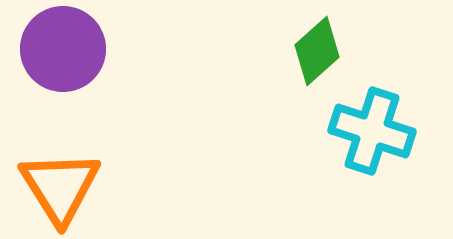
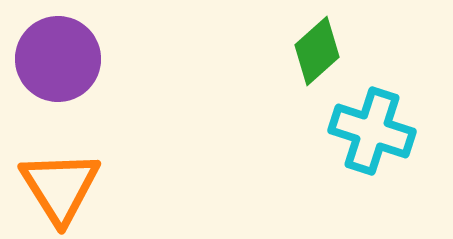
purple circle: moved 5 px left, 10 px down
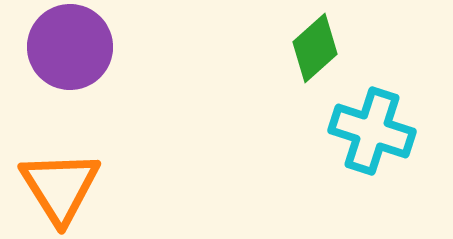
green diamond: moved 2 px left, 3 px up
purple circle: moved 12 px right, 12 px up
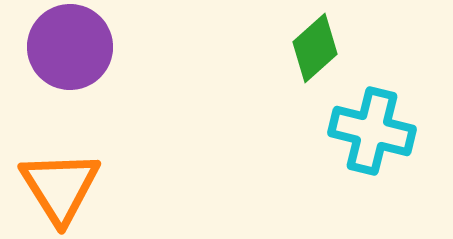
cyan cross: rotated 4 degrees counterclockwise
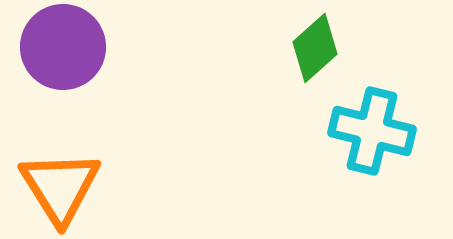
purple circle: moved 7 px left
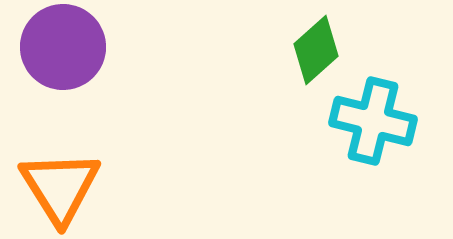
green diamond: moved 1 px right, 2 px down
cyan cross: moved 1 px right, 10 px up
